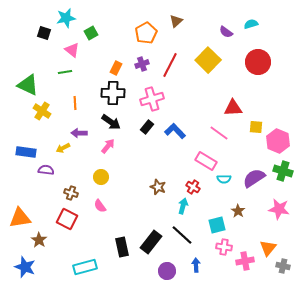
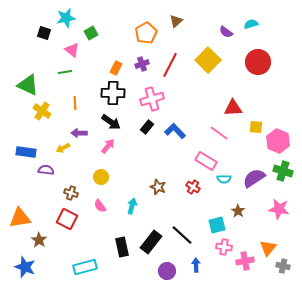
cyan arrow at (183, 206): moved 51 px left
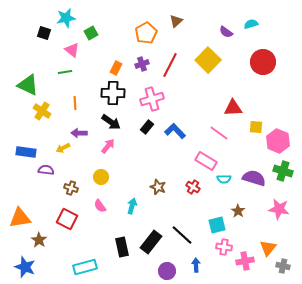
red circle at (258, 62): moved 5 px right
purple semicircle at (254, 178): rotated 50 degrees clockwise
brown cross at (71, 193): moved 5 px up
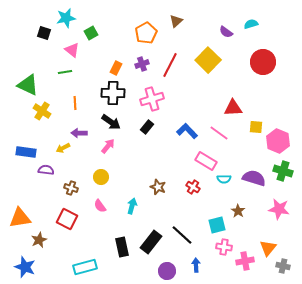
blue L-shape at (175, 131): moved 12 px right
brown star at (39, 240): rotated 14 degrees clockwise
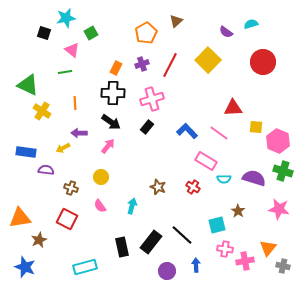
pink cross at (224, 247): moved 1 px right, 2 px down
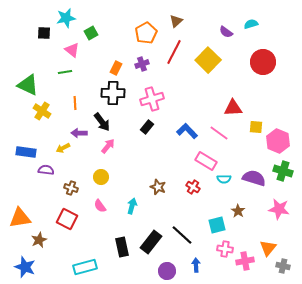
black square at (44, 33): rotated 16 degrees counterclockwise
red line at (170, 65): moved 4 px right, 13 px up
black arrow at (111, 122): moved 9 px left; rotated 18 degrees clockwise
